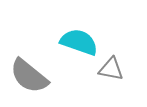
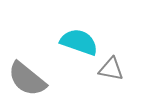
gray semicircle: moved 2 px left, 3 px down
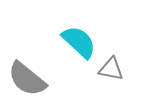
cyan semicircle: rotated 24 degrees clockwise
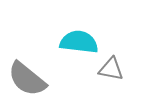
cyan semicircle: rotated 36 degrees counterclockwise
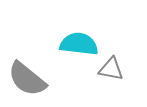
cyan semicircle: moved 2 px down
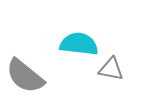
gray semicircle: moved 2 px left, 3 px up
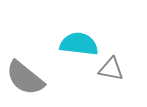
gray semicircle: moved 2 px down
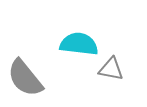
gray semicircle: rotated 12 degrees clockwise
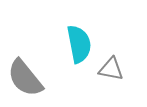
cyan semicircle: rotated 72 degrees clockwise
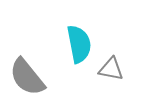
gray semicircle: moved 2 px right, 1 px up
